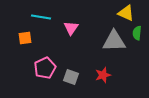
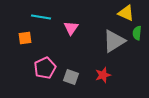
gray triangle: rotated 30 degrees counterclockwise
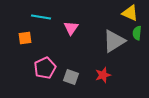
yellow triangle: moved 4 px right
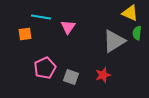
pink triangle: moved 3 px left, 1 px up
orange square: moved 4 px up
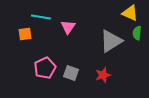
gray triangle: moved 3 px left
gray square: moved 4 px up
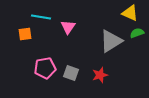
green semicircle: rotated 64 degrees clockwise
pink pentagon: rotated 15 degrees clockwise
red star: moved 3 px left
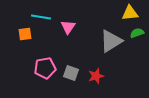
yellow triangle: rotated 30 degrees counterclockwise
red star: moved 4 px left, 1 px down
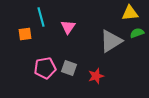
cyan line: rotated 66 degrees clockwise
gray square: moved 2 px left, 5 px up
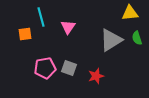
green semicircle: moved 5 px down; rotated 88 degrees counterclockwise
gray triangle: moved 1 px up
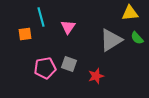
green semicircle: rotated 24 degrees counterclockwise
gray square: moved 4 px up
